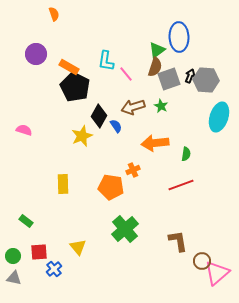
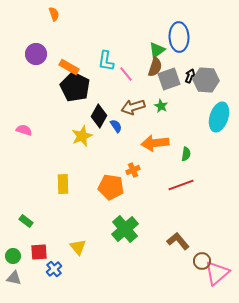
brown L-shape: rotated 30 degrees counterclockwise
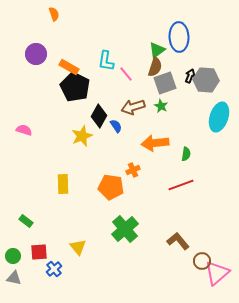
gray square: moved 4 px left, 4 px down
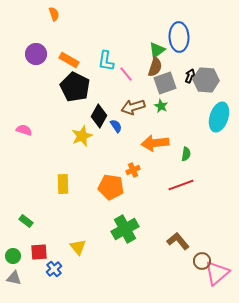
orange rectangle: moved 7 px up
green cross: rotated 12 degrees clockwise
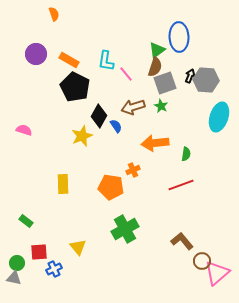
brown L-shape: moved 4 px right
green circle: moved 4 px right, 7 px down
blue cross: rotated 14 degrees clockwise
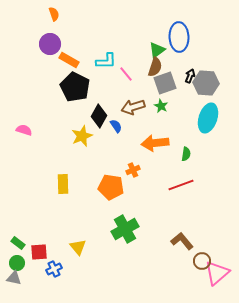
purple circle: moved 14 px right, 10 px up
cyan L-shape: rotated 100 degrees counterclockwise
gray hexagon: moved 3 px down
cyan ellipse: moved 11 px left, 1 px down
green rectangle: moved 8 px left, 22 px down
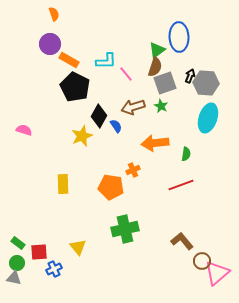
green cross: rotated 16 degrees clockwise
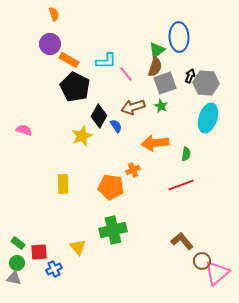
green cross: moved 12 px left, 1 px down
